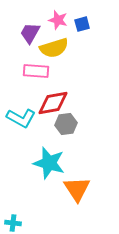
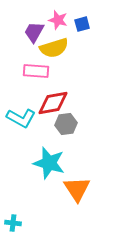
purple trapezoid: moved 4 px right, 1 px up
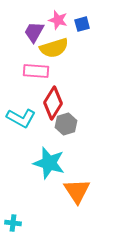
red diamond: rotated 48 degrees counterclockwise
gray hexagon: rotated 10 degrees counterclockwise
orange triangle: moved 2 px down
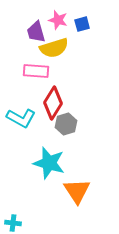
purple trapezoid: moved 2 px right; rotated 45 degrees counterclockwise
